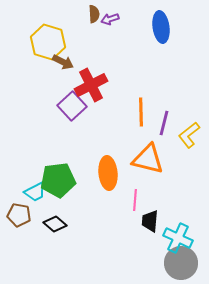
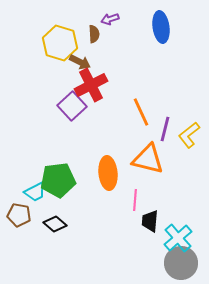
brown semicircle: moved 20 px down
yellow hexagon: moved 12 px right, 1 px down
brown arrow: moved 17 px right
orange line: rotated 24 degrees counterclockwise
purple line: moved 1 px right, 6 px down
cyan cross: rotated 24 degrees clockwise
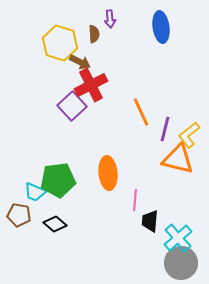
purple arrow: rotated 78 degrees counterclockwise
orange triangle: moved 30 px right
cyan trapezoid: rotated 50 degrees clockwise
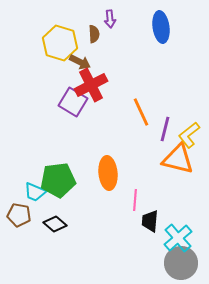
purple square: moved 1 px right, 4 px up; rotated 16 degrees counterclockwise
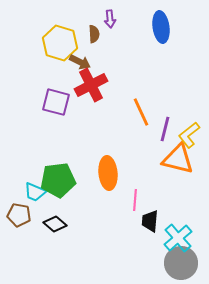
purple square: moved 17 px left; rotated 16 degrees counterclockwise
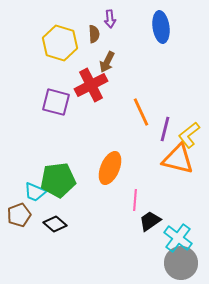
brown arrow: moved 27 px right; rotated 90 degrees clockwise
orange ellipse: moved 2 px right, 5 px up; rotated 28 degrees clockwise
brown pentagon: rotated 30 degrees counterclockwise
black trapezoid: rotated 50 degrees clockwise
cyan cross: rotated 12 degrees counterclockwise
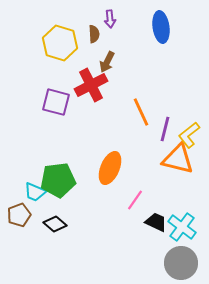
pink line: rotated 30 degrees clockwise
black trapezoid: moved 6 px right, 1 px down; rotated 60 degrees clockwise
cyan cross: moved 4 px right, 11 px up
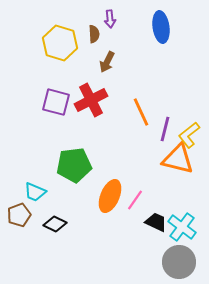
red cross: moved 15 px down
orange ellipse: moved 28 px down
green pentagon: moved 16 px right, 15 px up
black diamond: rotated 15 degrees counterclockwise
gray circle: moved 2 px left, 1 px up
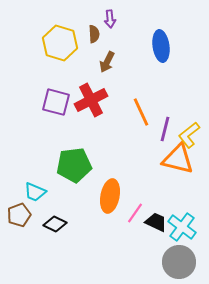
blue ellipse: moved 19 px down
orange ellipse: rotated 12 degrees counterclockwise
pink line: moved 13 px down
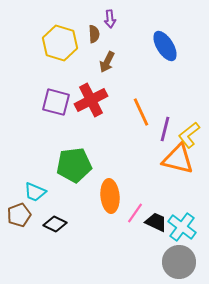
blue ellipse: moved 4 px right; rotated 24 degrees counterclockwise
orange ellipse: rotated 16 degrees counterclockwise
